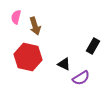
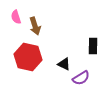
pink semicircle: rotated 32 degrees counterclockwise
black rectangle: rotated 28 degrees counterclockwise
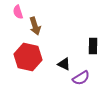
pink semicircle: moved 2 px right, 5 px up
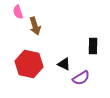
red hexagon: moved 1 px right, 7 px down
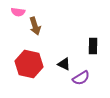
pink semicircle: rotated 64 degrees counterclockwise
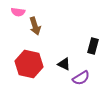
black rectangle: rotated 14 degrees clockwise
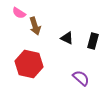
pink semicircle: moved 1 px right, 1 px down; rotated 24 degrees clockwise
black rectangle: moved 5 px up
black triangle: moved 3 px right, 26 px up
purple semicircle: rotated 108 degrees counterclockwise
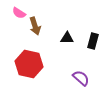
black triangle: rotated 24 degrees counterclockwise
